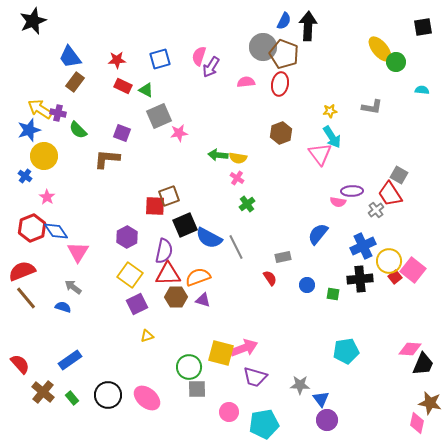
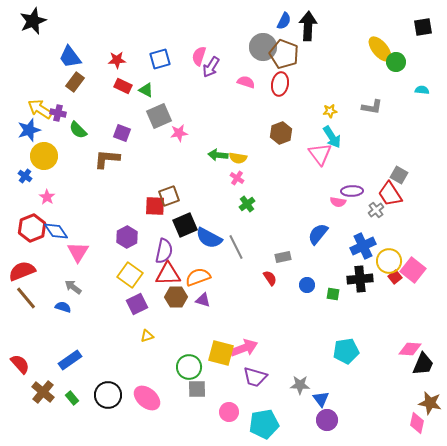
pink semicircle at (246, 82): rotated 24 degrees clockwise
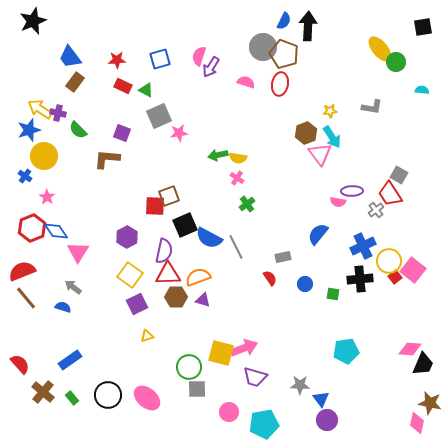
brown hexagon at (281, 133): moved 25 px right
green arrow at (218, 155): rotated 18 degrees counterclockwise
blue circle at (307, 285): moved 2 px left, 1 px up
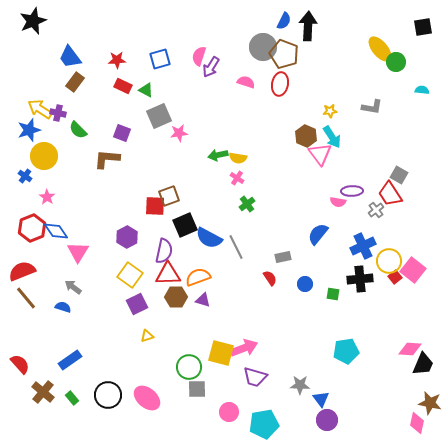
brown hexagon at (306, 133): moved 3 px down; rotated 15 degrees counterclockwise
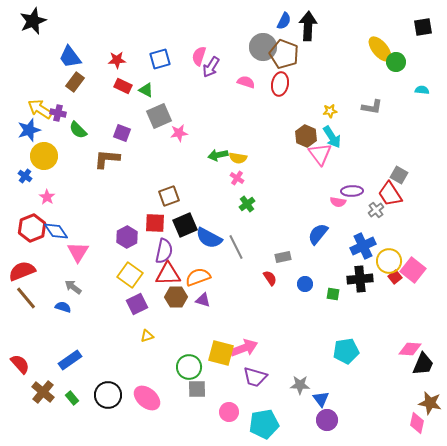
red square at (155, 206): moved 17 px down
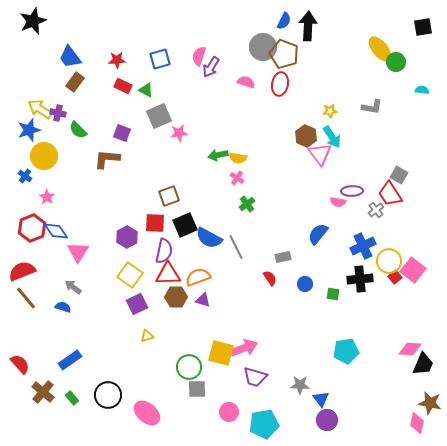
pink ellipse at (147, 398): moved 15 px down
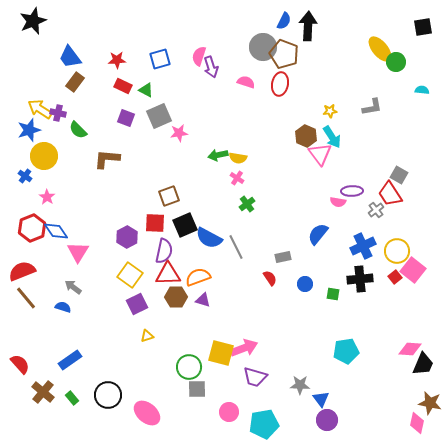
purple arrow at (211, 67): rotated 50 degrees counterclockwise
gray L-shape at (372, 107): rotated 20 degrees counterclockwise
purple square at (122, 133): moved 4 px right, 15 px up
yellow circle at (389, 261): moved 8 px right, 10 px up
